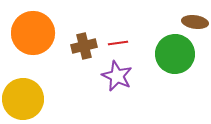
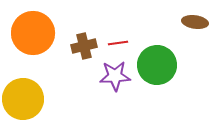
green circle: moved 18 px left, 11 px down
purple star: moved 2 px left; rotated 28 degrees counterclockwise
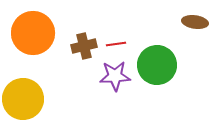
red line: moved 2 px left, 1 px down
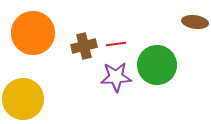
purple star: moved 1 px right, 1 px down
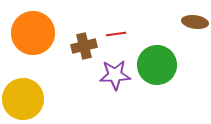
red line: moved 10 px up
purple star: moved 1 px left, 2 px up
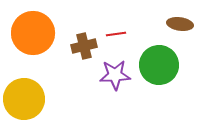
brown ellipse: moved 15 px left, 2 px down
green circle: moved 2 px right
yellow circle: moved 1 px right
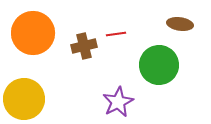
purple star: moved 3 px right, 27 px down; rotated 24 degrees counterclockwise
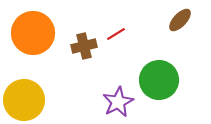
brown ellipse: moved 4 px up; rotated 55 degrees counterclockwise
red line: rotated 24 degrees counterclockwise
green circle: moved 15 px down
yellow circle: moved 1 px down
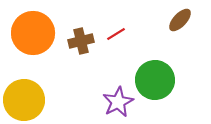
brown cross: moved 3 px left, 5 px up
green circle: moved 4 px left
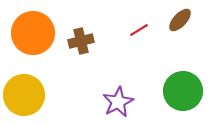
red line: moved 23 px right, 4 px up
green circle: moved 28 px right, 11 px down
yellow circle: moved 5 px up
